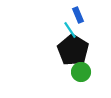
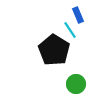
black pentagon: moved 19 px left
green circle: moved 5 px left, 12 px down
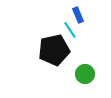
black pentagon: rotated 28 degrees clockwise
green circle: moved 9 px right, 10 px up
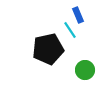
black pentagon: moved 6 px left, 1 px up
green circle: moved 4 px up
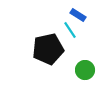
blue rectangle: rotated 35 degrees counterclockwise
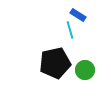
cyan line: rotated 18 degrees clockwise
black pentagon: moved 7 px right, 14 px down
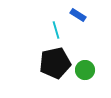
cyan line: moved 14 px left
